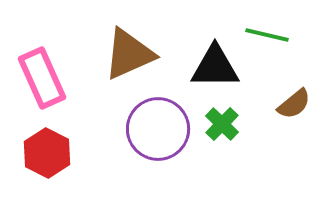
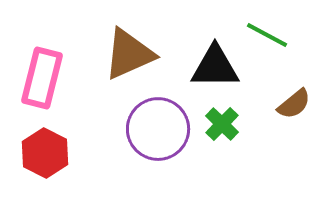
green line: rotated 15 degrees clockwise
pink rectangle: rotated 38 degrees clockwise
red hexagon: moved 2 px left
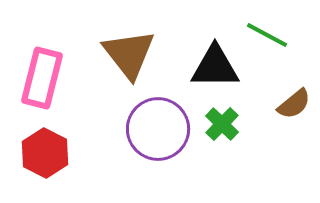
brown triangle: rotated 44 degrees counterclockwise
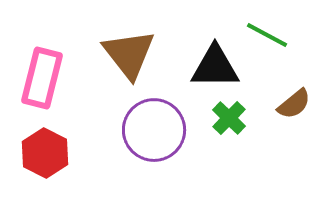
green cross: moved 7 px right, 6 px up
purple circle: moved 4 px left, 1 px down
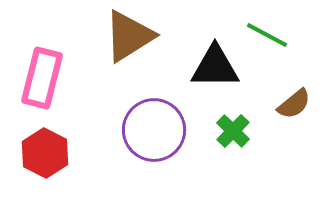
brown triangle: moved 18 px up; rotated 36 degrees clockwise
green cross: moved 4 px right, 13 px down
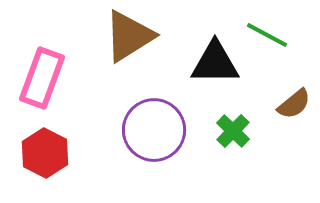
black triangle: moved 4 px up
pink rectangle: rotated 6 degrees clockwise
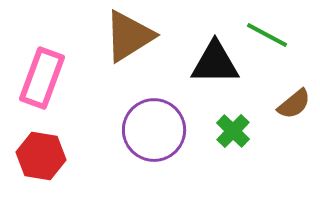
red hexagon: moved 4 px left, 3 px down; rotated 18 degrees counterclockwise
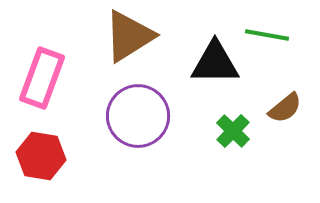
green line: rotated 18 degrees counterclockwise
brown semicircle: moved 9 px left, 4 px down
purple circle: moved 16 px left, 14 px up
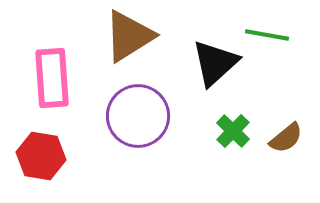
black triangle: rotated 42 degrees counterclockwise
pink rectangle: moved 10 px right; rotated 24 degrees counterclockwise
brown semicircle: moved 1 px right, 30 px down
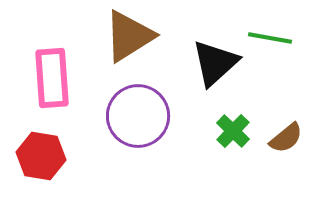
green line: moved 3 px right, 3 px down
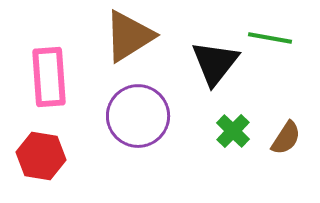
black triangle: rotated 10 degrees counterclockwise
pink rectangle: moved 3 px left, 1 px up
brown semicircle: rotated 18 degrees counterclockwise
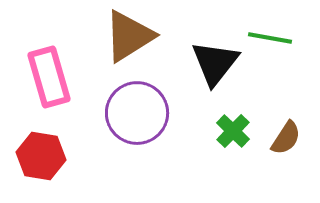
pink rectangle: rotated 12 degrees counterclockwise
purple circle: moved 1 px left, 3 px up
